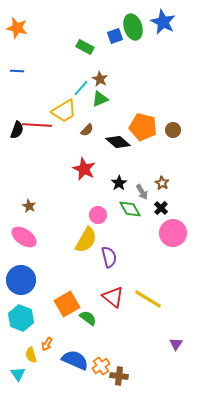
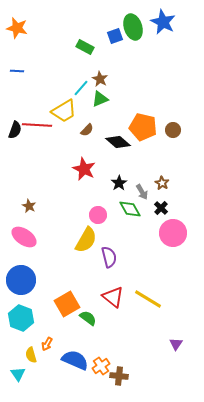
black semicircle at (17, 130): moved 2 px left
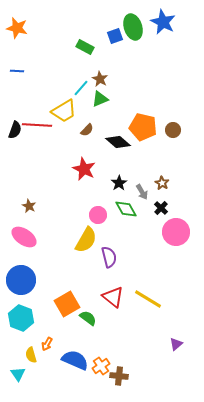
green diamond at (130, 209): moved 4 px left
pink circle at (173, 233): moved 3 px right, 1 px up
purple triangle at (176, 344): rotated 16 degrees clockwise
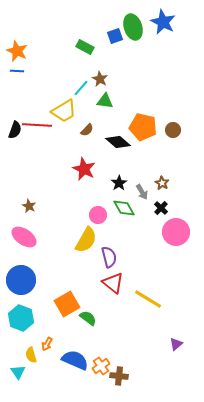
orange star at (17, 28): moved 23 px down; rotated 10 degrees clockwise
green triangle at (100, 99): moved 5 px right, 2 px down; rotated 30 degrees clockwise
green diamond at (126, 209): moved 2 px left, 1 px up
red triangle at (113, 297): moved 14 px up
cyan triangle at (18, 374): moved 2 px up
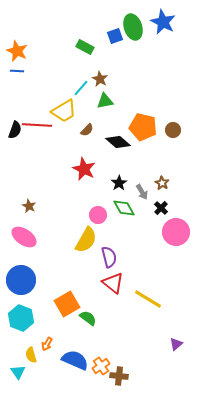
green triangle at (105, 101): rotated 18 degrees counterclockwise
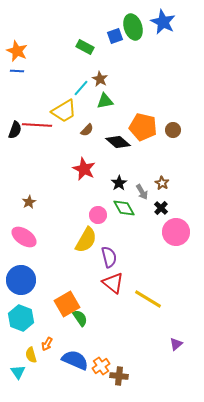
brown star at (29, 206): moved 4 px up; rotated 16 degrees clockwise
green semicircle at (88, 318): moved 8 px left; rotated 18 degrees clockwise
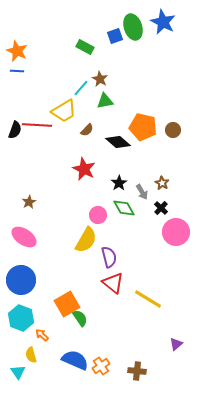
orange arrow at (47, 344): moved 5 px left, 9 px up; rotated 104 degrees clockwise
brown cross at (119, 376): moved 18 px right, 5 px up
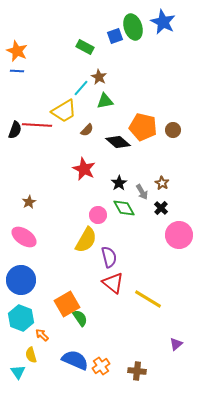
brown star at (100, 79): moved 1 px left, 2 px up
pink circle at (176, 232): moved 3 px right, 3 px down
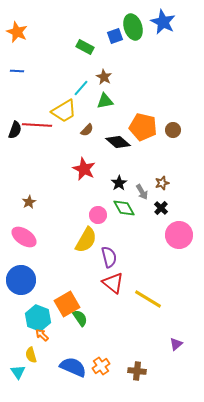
orange star at (17, 51): moved 19 px up
brown star at (99, 77): moved 5 px right
brown star at (162, 183): rotated 24 degrees clockwise
cyan hexagon at (21, 318): moved 17 px right
blue semicircle at (75, 360): moved 2 px left, 7 px down
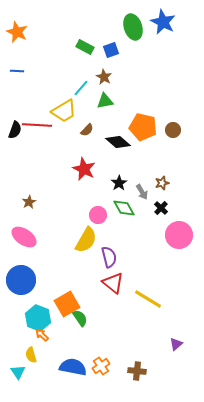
blue square at (115, 36): moved 4 px left, 14 px down
blue semicircle at (73, 367): rotated 12 degrees counterclockwise
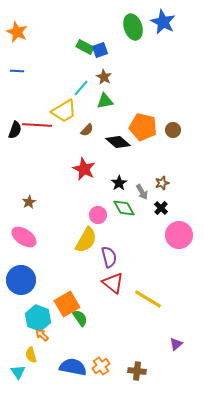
blue square at (111, 50): moved 11 px left
